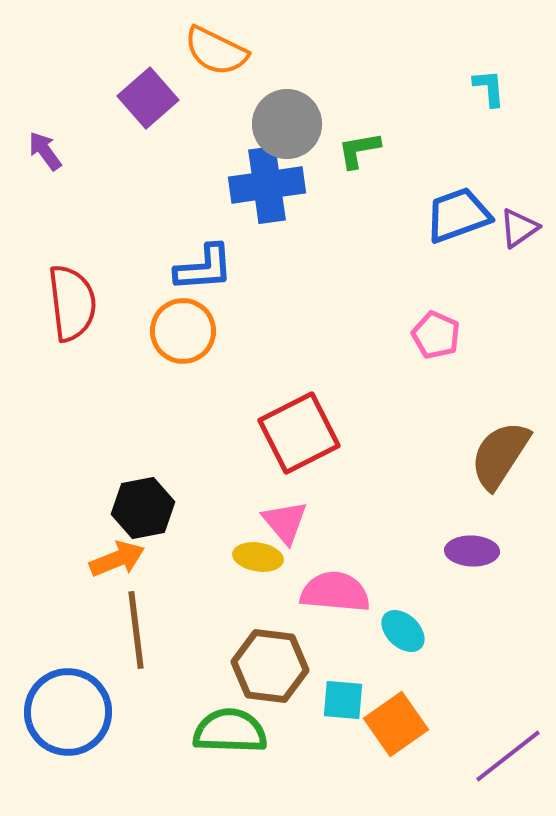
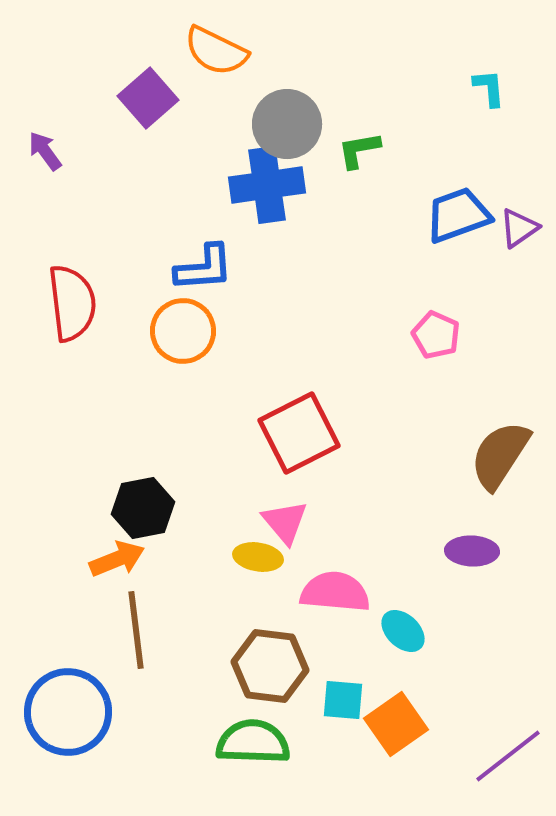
green semicircle: moved 23 px right, 11 px down
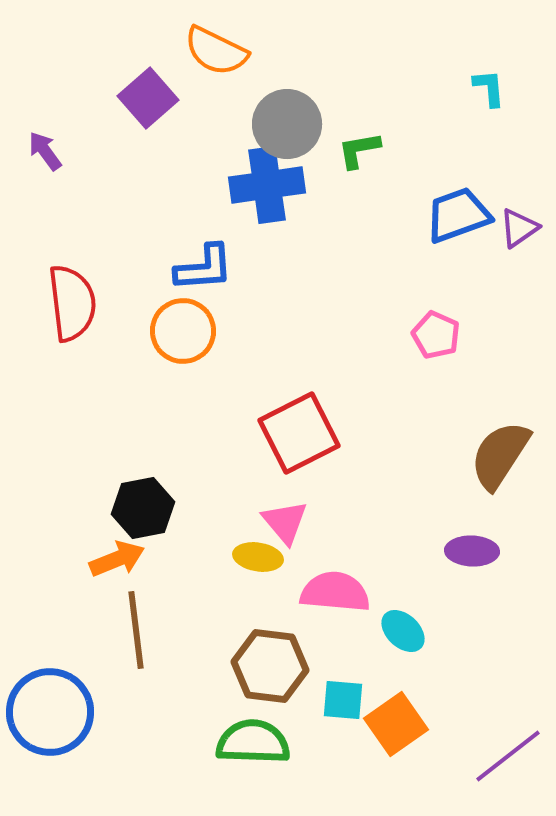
blue circle: moved 18 px left
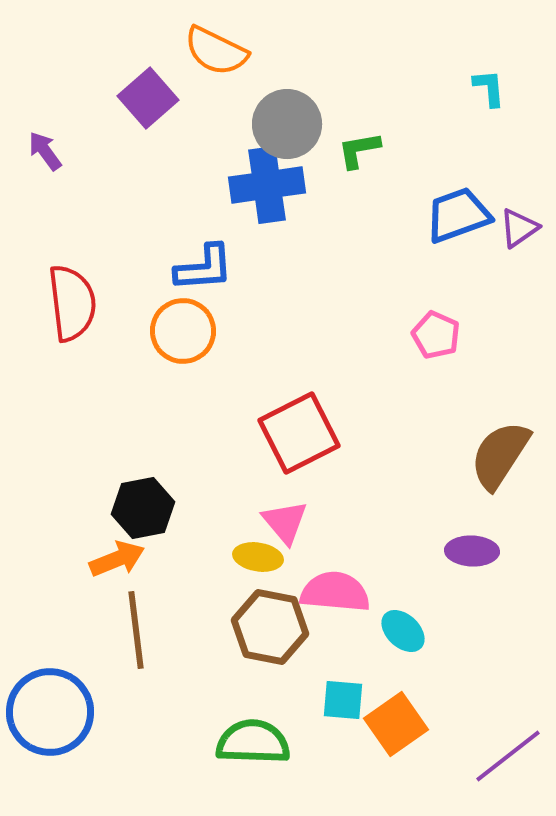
brown hexagon: moved 39 px up; rotated 4 degrees clockwise
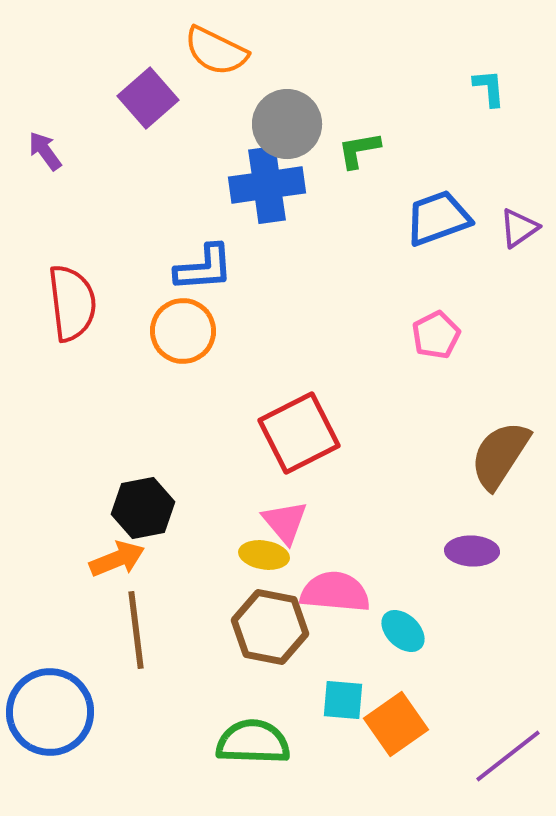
blue trapezoid: moved 20 px left, 3 px down
pink pentagon: rotated 21 degrees clockwise
yellow ellipse: moved 6 px right, 2 px up
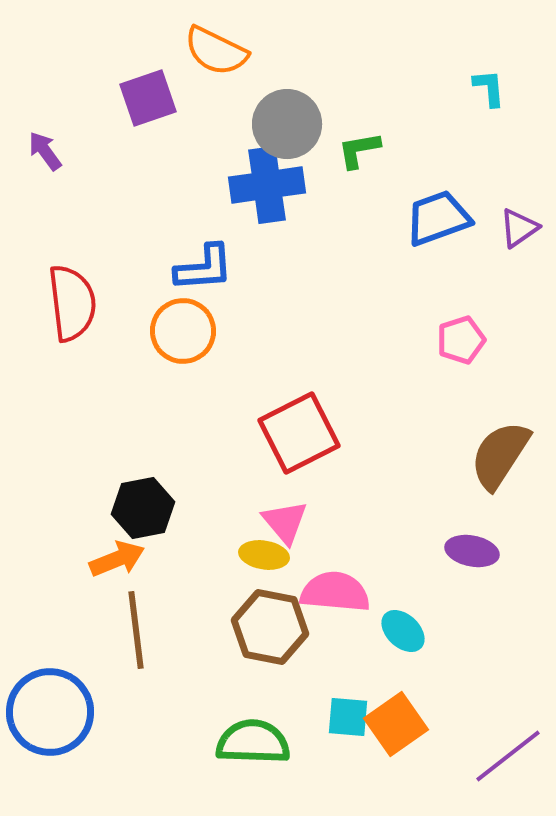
purple square: rotated 22 degrees clockwise
pink pentagon: moved 25 px right, 5 px down; rotated 9 degrees clockwise
purple ellipse: rotated 9 degrees clockwise
cyan square: moved 5 px right, 17 px down
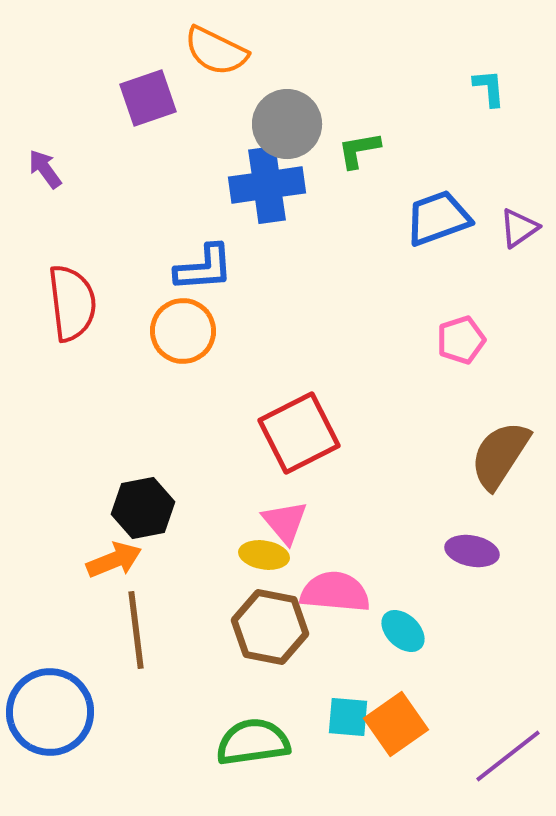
purple arrow: moved 18 px down
orange arrow: moved 3 px left, 1 px down
green semicircle: rotated 10 degrees counterclockwise
